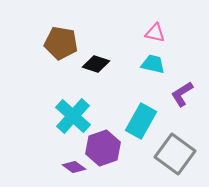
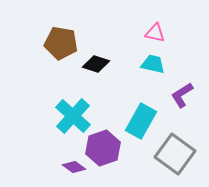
purple L-shape: moved 1 px down
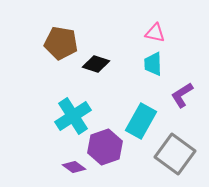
cyan trapezoid: rotated 105 degrees counterclockwise
cyan cross: rotated 15 degrees clockwise
purple hexagon: moved 2 px right, 1 px up
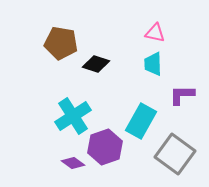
purple L-shape: rotated 32 degrees clockwise
purple diamond: moved 1 px left, 4 px up
